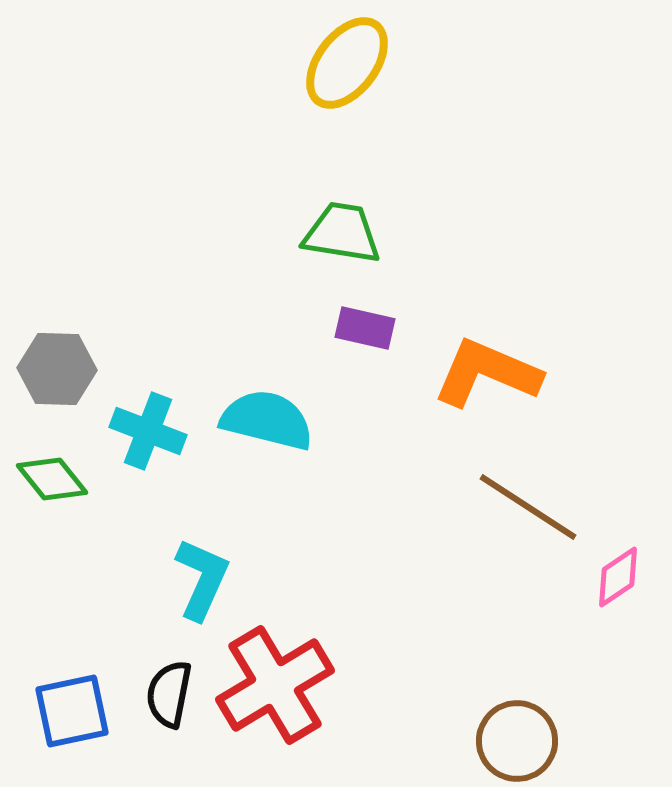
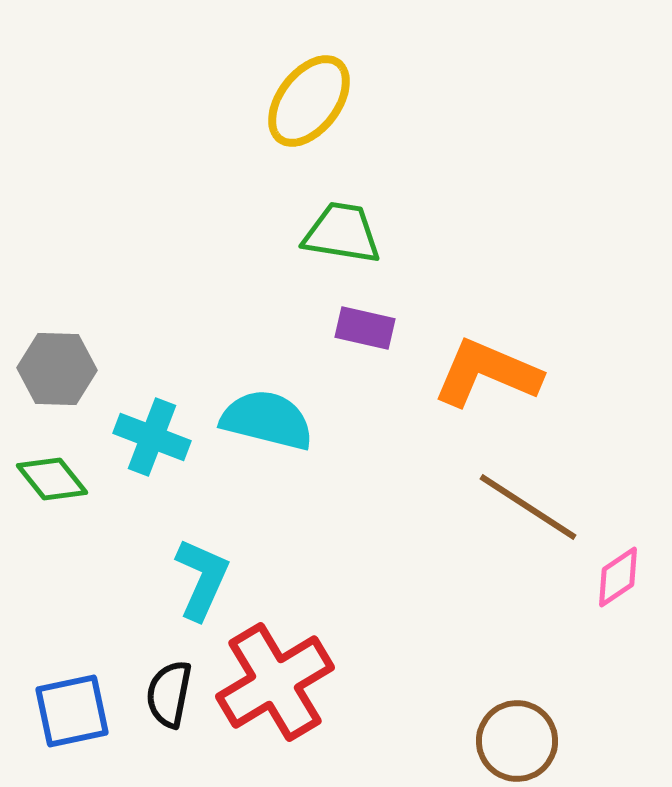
yellow ellipse: moved 38 px left, 38 px down
cyan cross: moved 4 px right, 6 px down
red cross: moved 3 px up
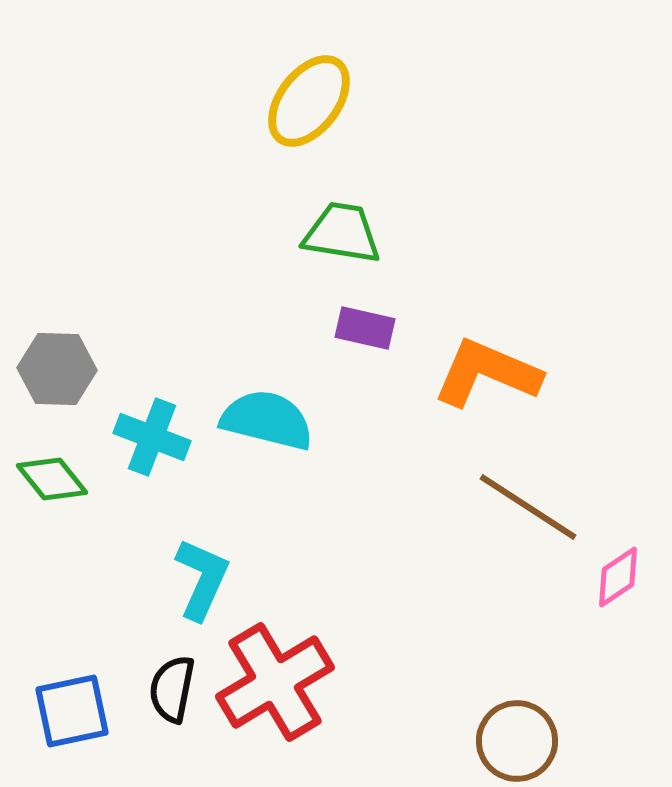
black semicircle: moved 3 px right, 5 px up
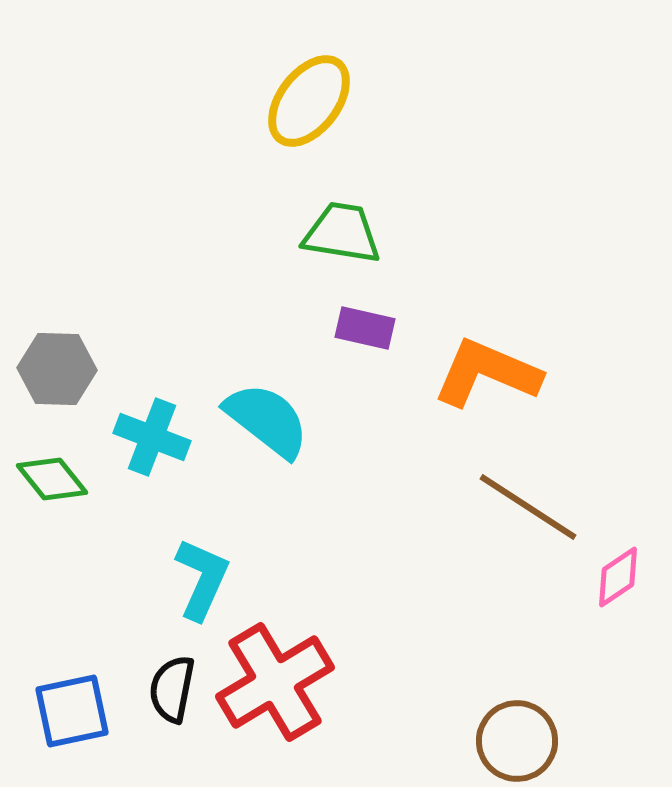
cyan semicircle: rotated 24 degrees clockwise
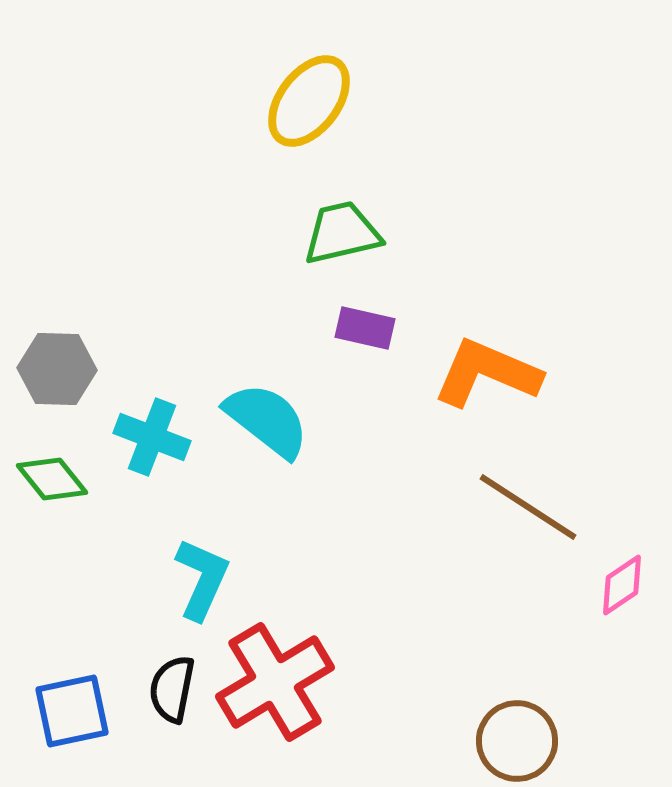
green trapezoid: rotated 22 degrees counterclockwise
pink diamond: moved 4 px right, 8 px down
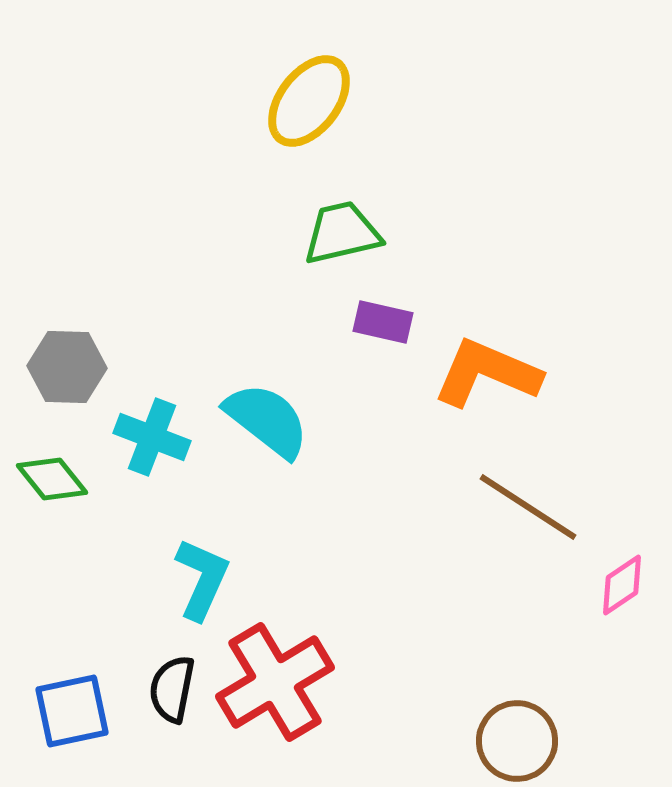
purple rectangle: moved 18 px right, 6 px up
gray hexagon: moved 10 px right, 2 px up
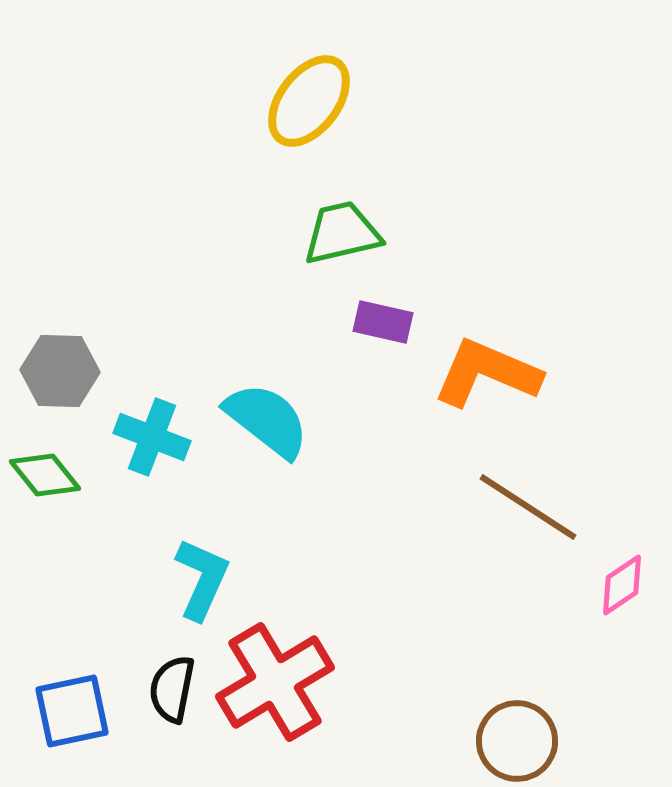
gray hexagon: moved 7 px left, 4 px down
green diamond: moved 7 px left, 4 px up
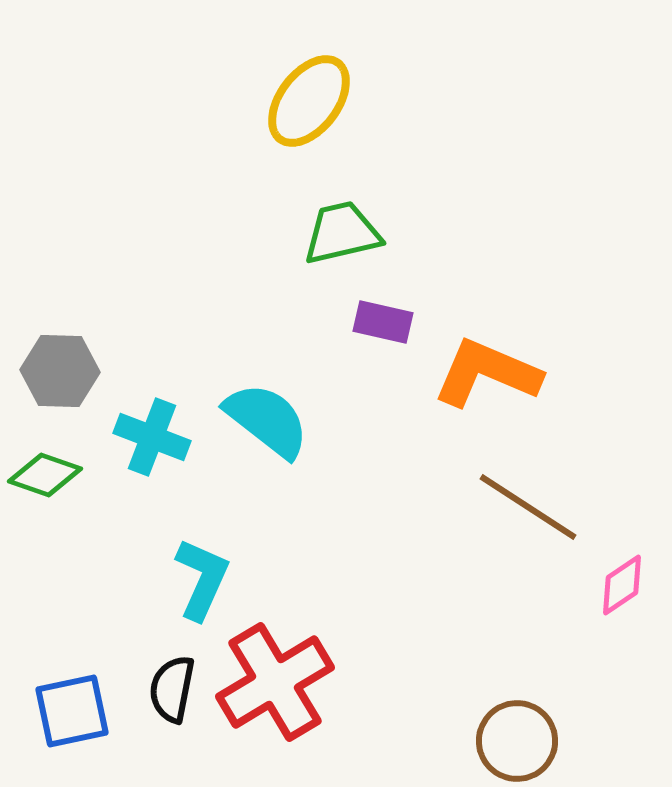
green diamond: rotated 32 degrees counterclockwise
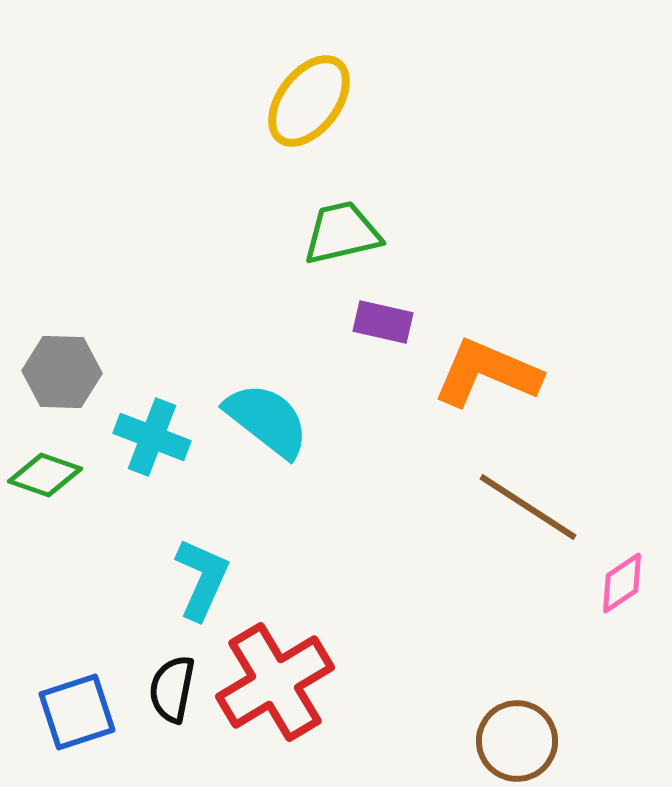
gray hexagon: moved 2 px right, 1 px down
pink diamond: moved 2 px up
blue square: moved 5 px right, 1 px down; rotated 6 degrees counterclockwise
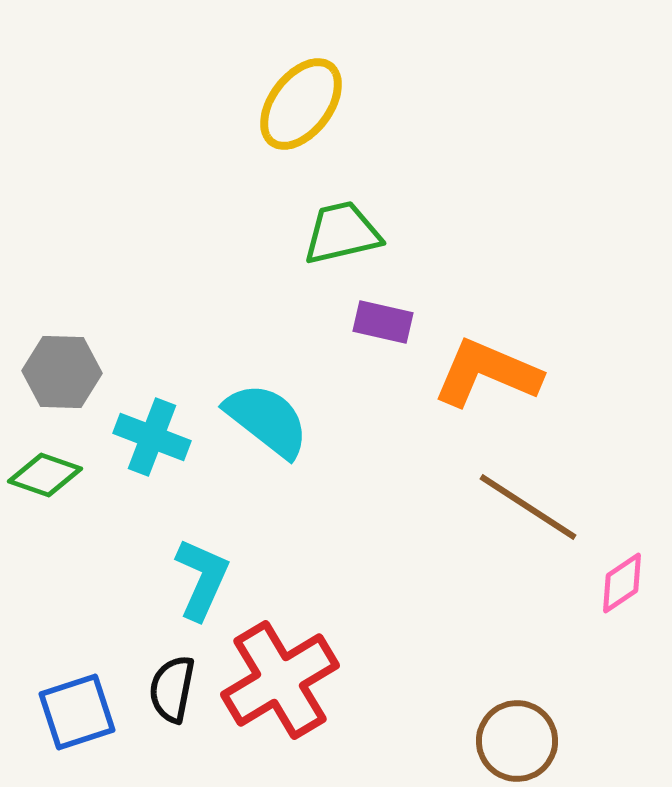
yellow ellipse: moved 8 px left, 3 px down
red cross: moved 5 px right, 2 px up
